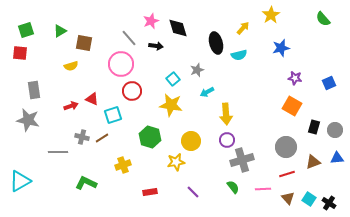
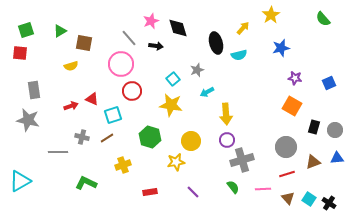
brown line at (102, 138): moved 5 px right
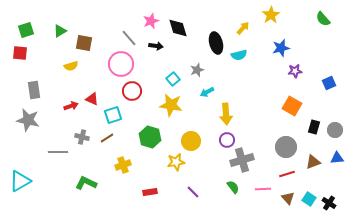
purple star at (295, 78): moved 7 px up; rotated 16 degrees counterclockwise
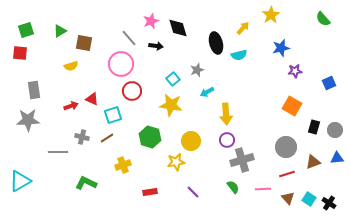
gray star at (28, 120): rotated 15 degrees counterclockwise
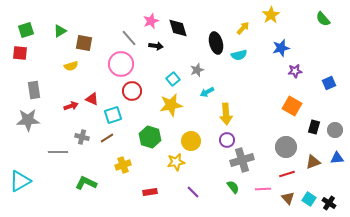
yellow star at (171, 105): rotated 20 degrees counterclockwise
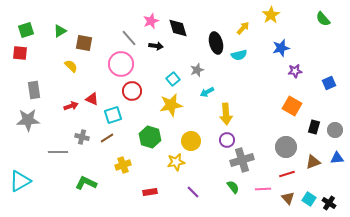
yellow semicircle at (71, 66): rotated 120 degrees counterclockwise
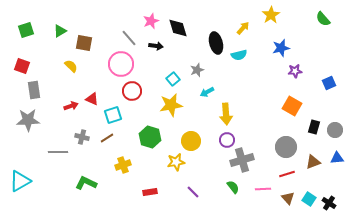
red square at (20, 53): moved 2 px right, 13 px down; rotated 14 degrees clockwise
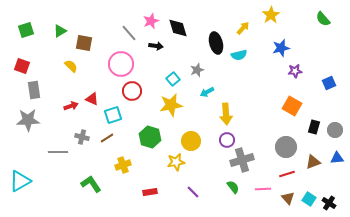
gray line at (129, 38): moved 5 px up
green L-shape at (86, 183): moved 5 px right, 1 px down; rotated 30 degrees clockwise
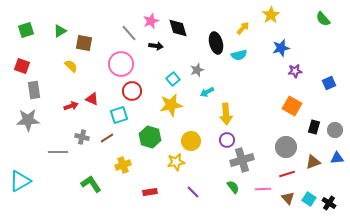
cyan square at (113, 115): moved 6 px right
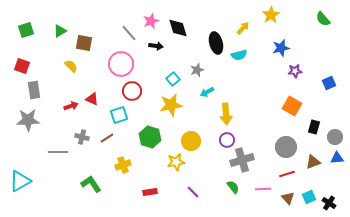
gray circle at (335, 130): moved 7 px down
cyan square at (309, 199): moved 2 px up; rotated 32 degrees clockwise
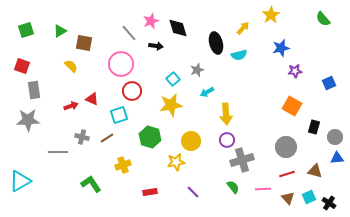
brown triangle at (313, 162): moved 2 px right, 9 px down; rotated 35 degrees clockwise
